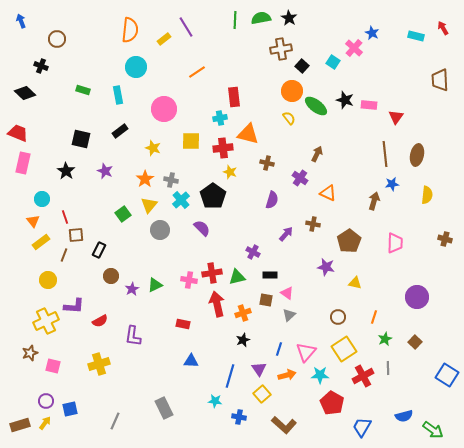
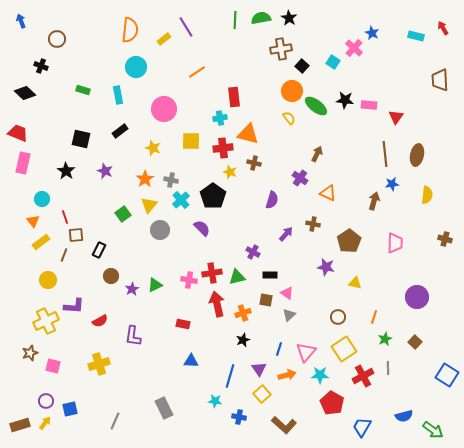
black star at (345, 100): rotated 12 degrees counterclockwise
brown cross at (267, 163): moved 13 px left
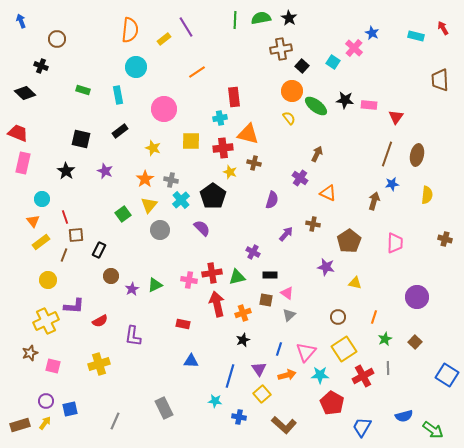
brown line at (385, 154): moved 2 px right; rotated 25 degrees clockwise
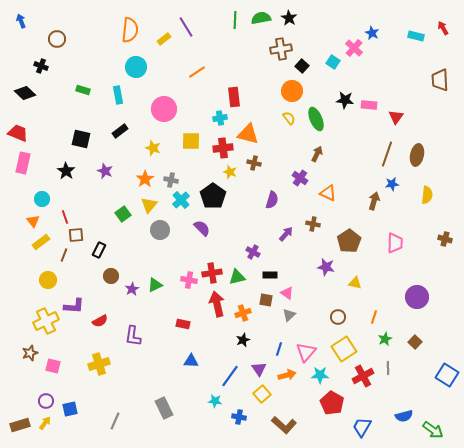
green ellipse at (316, 106): moved 13 px down; rotated 30 degrees clockwise
blue line at (230, 376): rotated 20 degrees clockwise
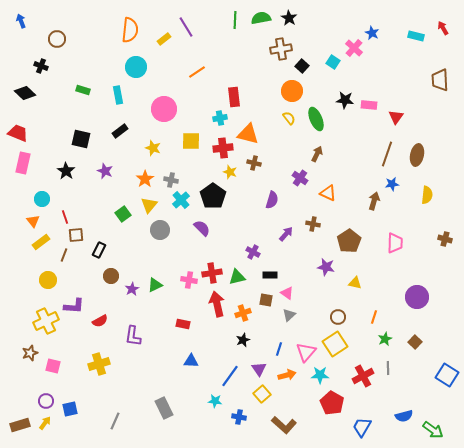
yellow square at (344, 349): moved 9 px left, 5 px up
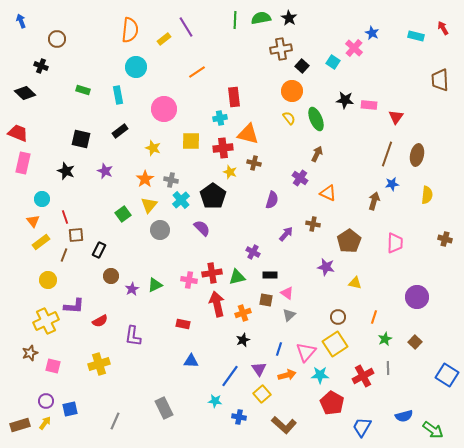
black star at (66, 171): rotated 12 degrees counterclockwise
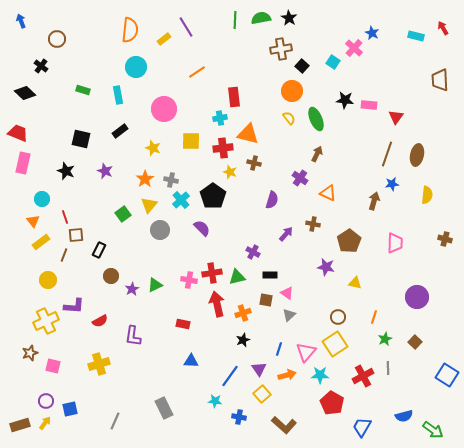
black cross at (41, 66): rotated 16 degrees clockwise
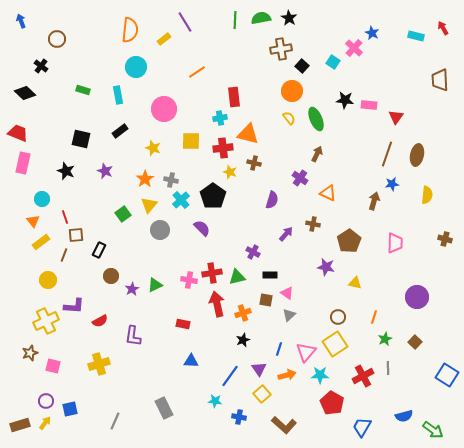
purple line at (186, 27): moved 1 px left, 5 px up
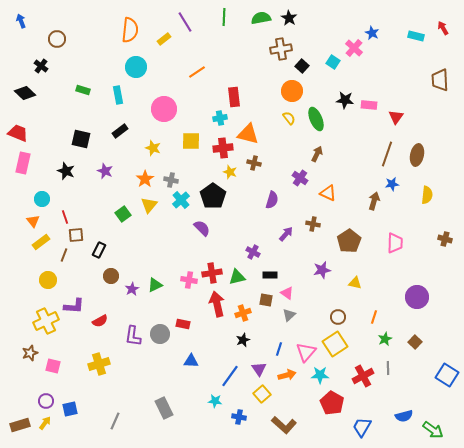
green line at (235, 20): moved 11 px left, 3 px up
gray circle at (160, 230): moved 104 px down
purple star at (326, 267): moved 4 px left, 3 px down; rotated 24 degrees counterclockwise
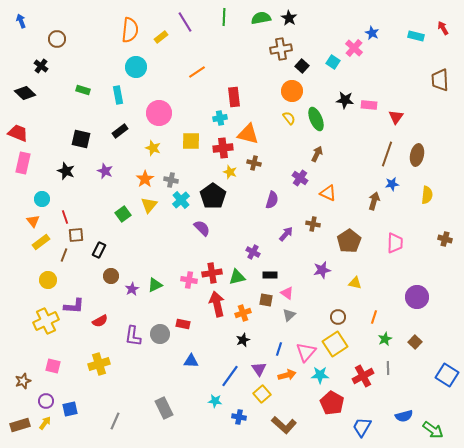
yellow rectangle at (164, 39): moved 3 px left, 2 px up
pink circle at (164, 109): moved 5 px left, 4 px down
brown star at (30, 353): moved 7 px left, 28 px down
